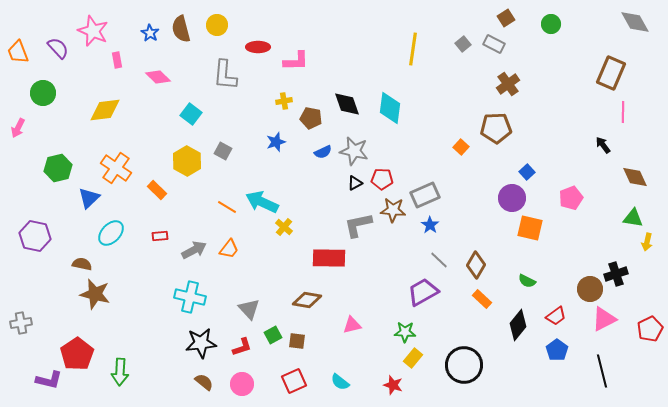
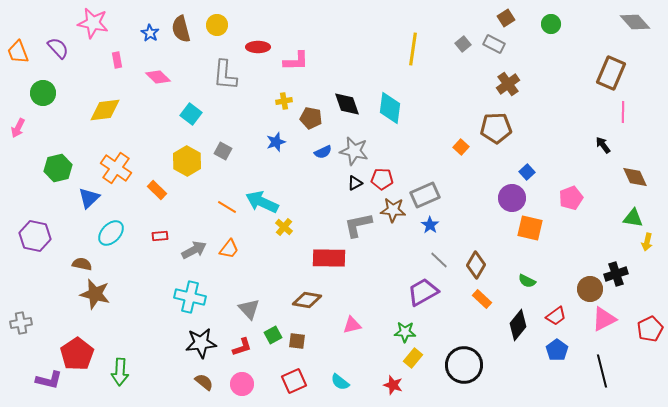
gray diamond at (635, 22): rotated 12 degrees counterclockwise
pink star at (93, 31): moved 8 px up; rotated 12 degrees counterclockwise
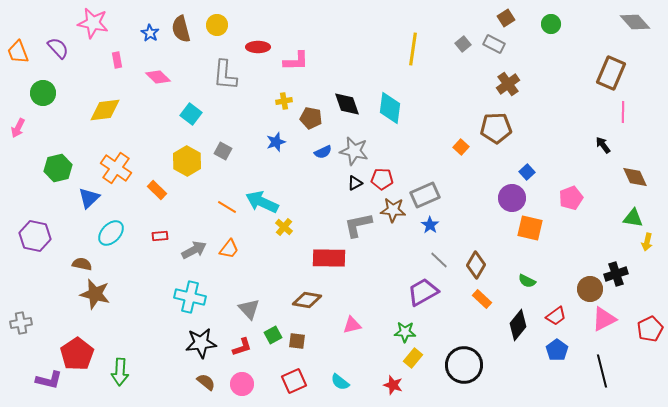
brown semicircle at (204, 382): moved 2 px right
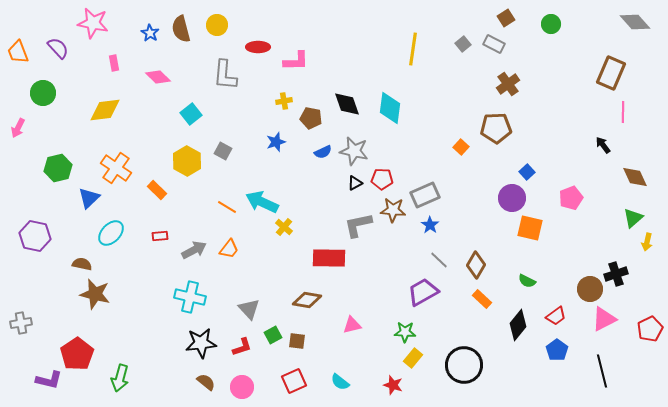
pink rectangle at (117, 60): moved 3 px left, 3 px down
cyan square at (191, 114): rotated 15 degrees clockwise
green triangle at (633, 218): rotated 50 degrees counterclockwise
green arrow at (120, 372): moved 6 px down; rotated 12 degrees clockwise
pink circle at (242, 384): moved 3 px down
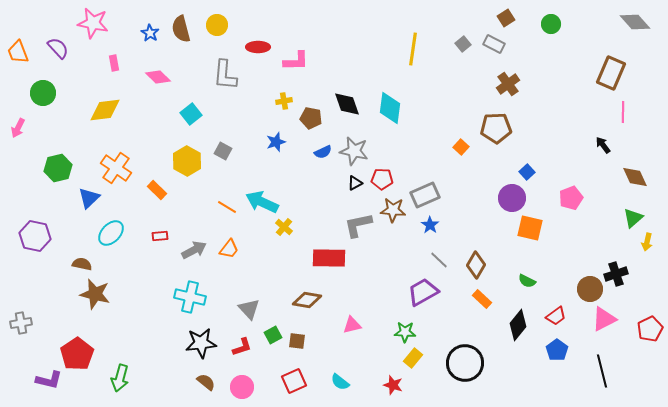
black circle at (464, 365): moved 1 px right, 2 px up
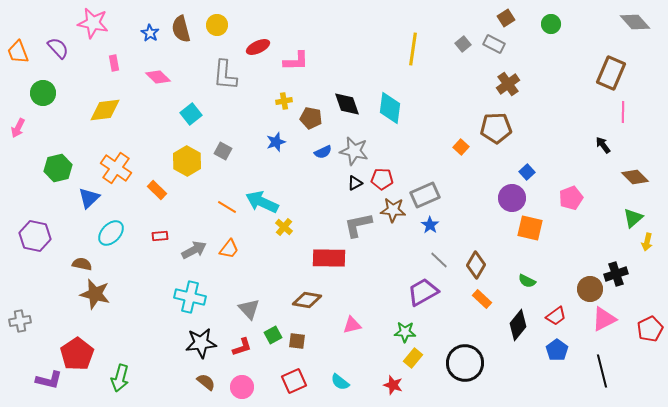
red ellipse at (258, 47): rotated 25 degrees counterclockwise
brown diamond at (635, 177): rotated 20 degrees counterclockwise
gray cross at (21, 323): moved 1 px left, 2 px up
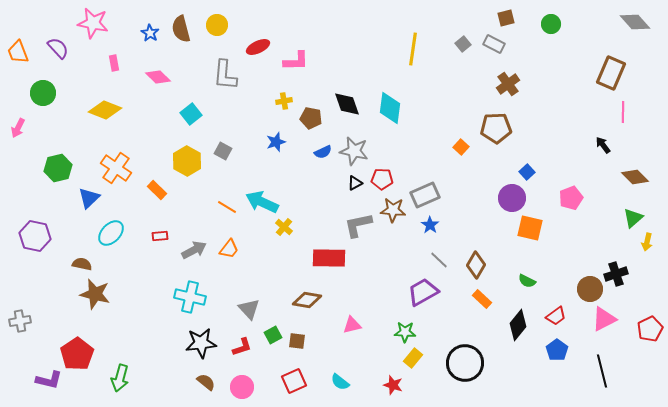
brown square at (506, 18): rotated 18 degrees clockwise
yellow diamond at (105, 110): rotated 28 degrees clockwise
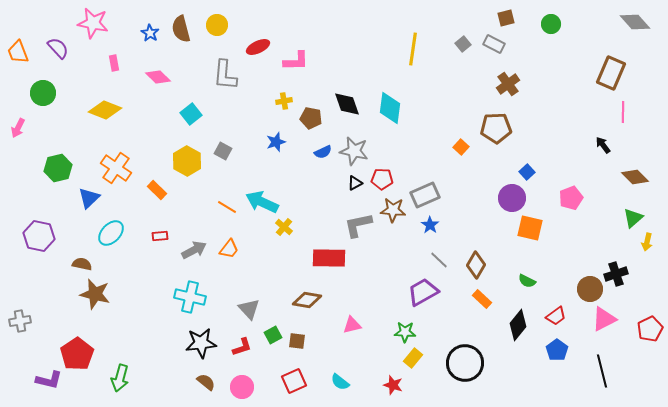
purple hexagon at (35, 236): moved 4 px right
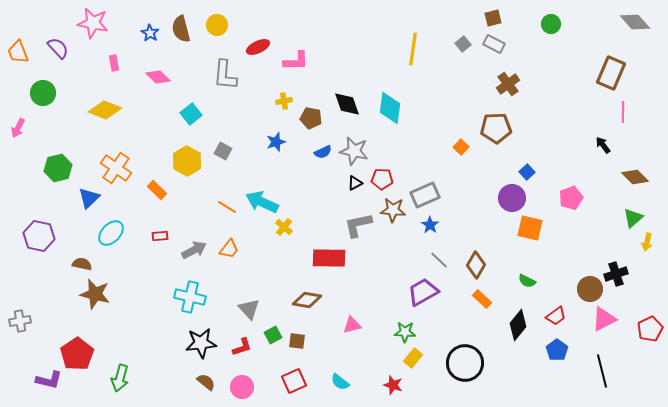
brown square at (506, 18): moved 13 px left
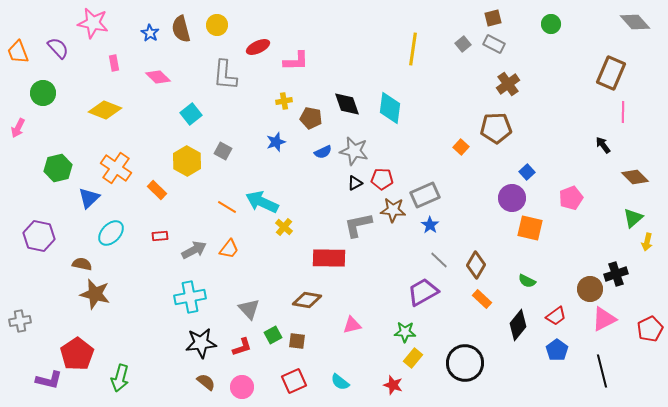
cyan cross at (190, 297): rotated 24 degrees counterclockwise
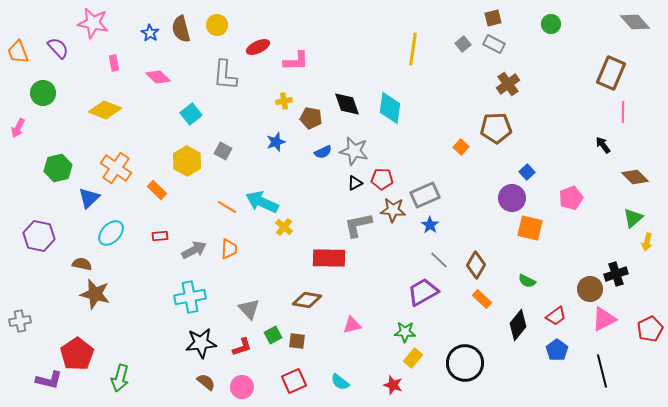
orange trapezoid at (229, 249): rotated 35 degrees counterclockwise
